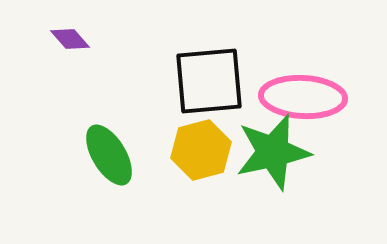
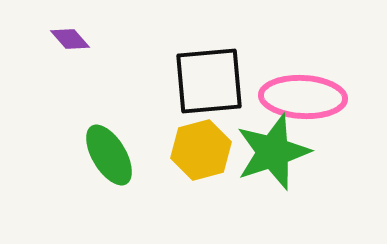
green star: rotated 6 degrees counterclockwise
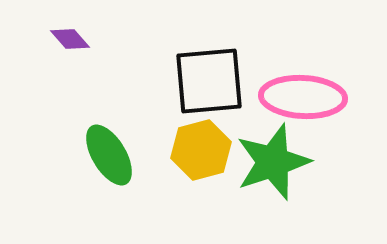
green star: moved 10 px down
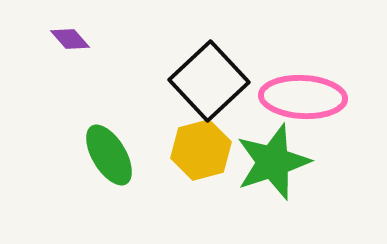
black square: rotated 38 degrees counterclockwise
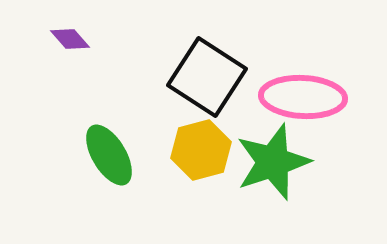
black square: moved 2 px left, 4 px up; rotated 14 degrees counterclockwise
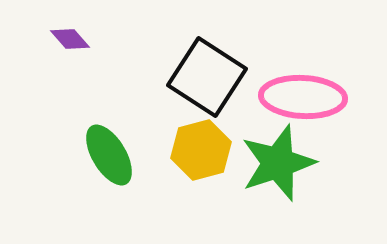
green star: moved 5 px right, 1 px down
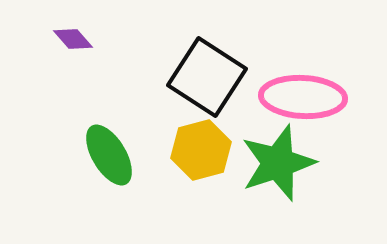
purple diamond: moved 3 px right
